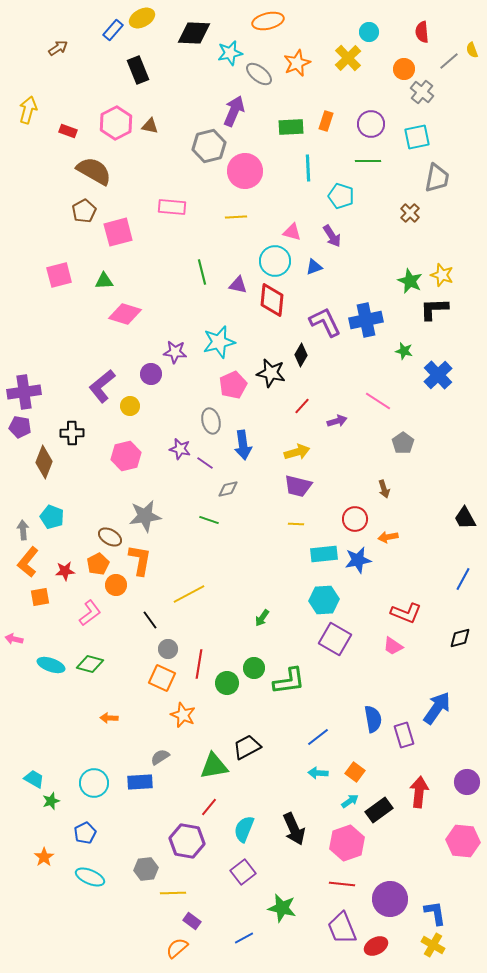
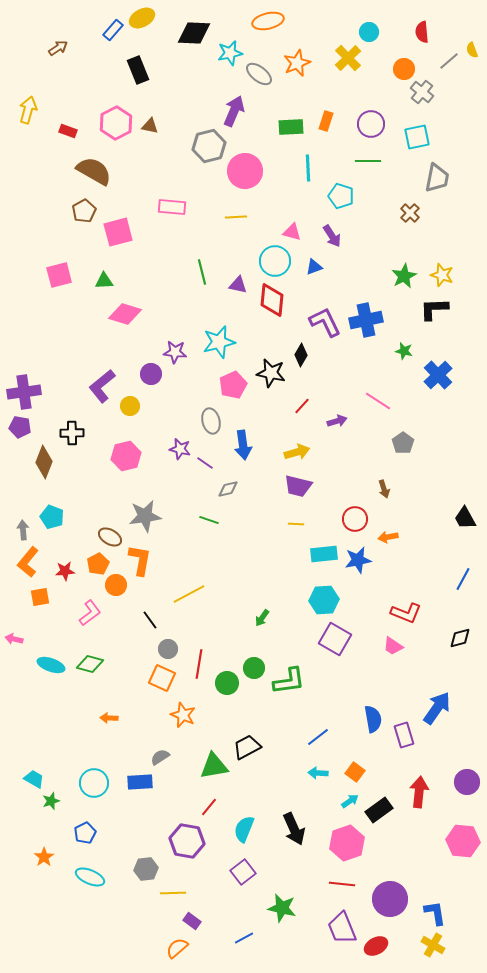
green star at (410, 281): moved 6 px left, 5 px up; rotated 20 degrees clockwise
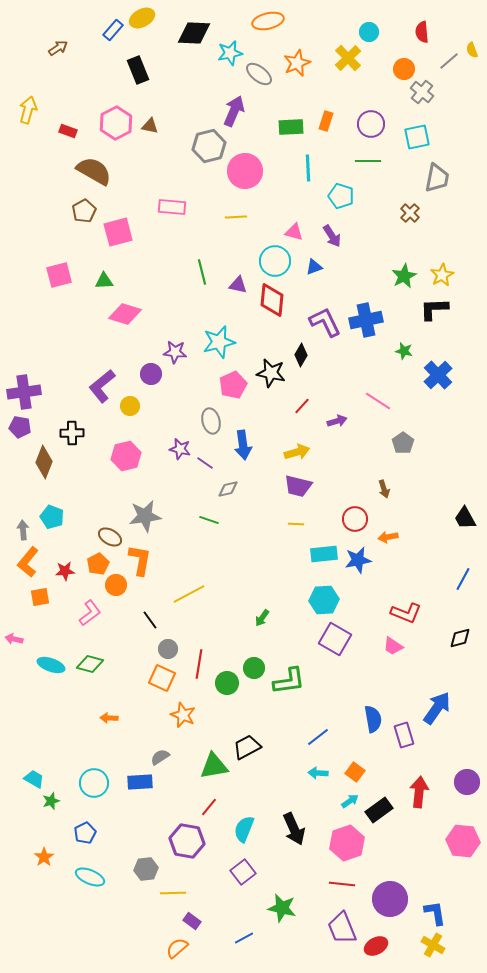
pink triangle at (292, 232): moved 2 px right
yellow star at (442, 275): rotated 25 degrees clockwise
